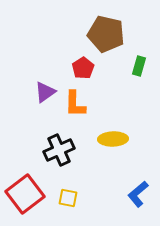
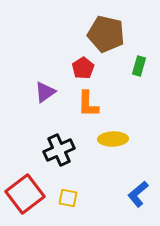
orange L-shape: moved 13 px right
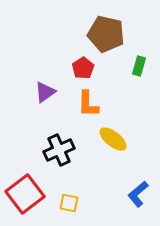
yellow ellipse: rotated 40 degrees clockwise
yellow square: moved 1 px right, 5 px down
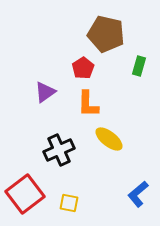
yellow ellipse: moved 4 px left
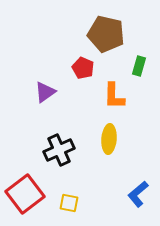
red pentagon: rotated 15 degrees counterclockwise
orange L-shape: moved 26 px right, 8 px up
yellow ellipse: rotated 56 degrees clockwise
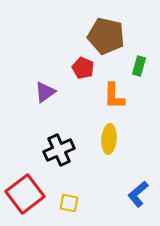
brown pentagon: moved 2 px down
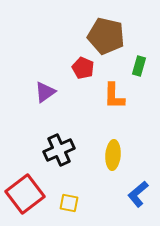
yellow ellipse: moved 4 px right, 16 px down
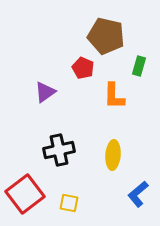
black cross: rotated 12 degrees clockwise
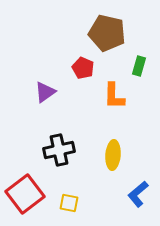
brown pentagon: moved 1 px right, 3 px up
